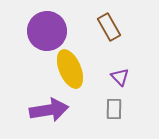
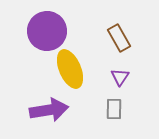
brown rectangle: moved 10 px right, 11 px down
purple triangle: rotated 18 degrees clockwise
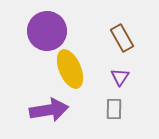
brown rectangle: moved 3 px right
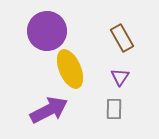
purple arrow: rotated 18 degrees counterclockwise
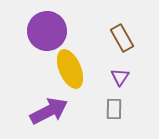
purple arrow: moved 1 px down
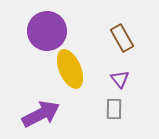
purple triangle: moved 2 px down; rotated 12 degrees counterclockwise
purple arrow: moved 8 px left, 3 px down
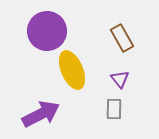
yellow ellipse: moved 2 px right, 1 px down
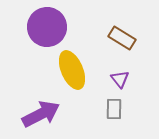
purple circle: moved 4 px up
brown rectangle: rotated 28 degrees counterclockwise
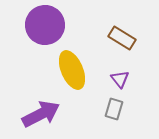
purple circle: moved 2 px left, 2 px up
gray rectangle: rotated 15 degrees clockwise
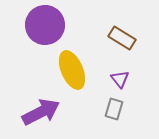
purple arrow: moved 2 px up
